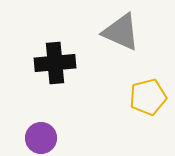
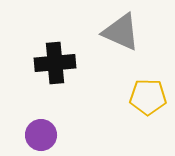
yellow pentagon: rotated 15 degrees clockwise
purple circle: moved 3 px up
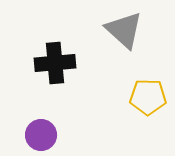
gray triangle: moved 3 px right, 2 px up; rotated 18 degrees clockwise
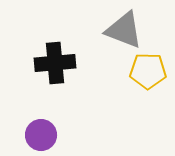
gray triangle: rotated 21 degrees counterclockwise
yellow pentagon: moved 26 px up
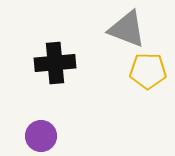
gray triangle: moved 3 px right, 1 px up
purple circle: moved 1 px down
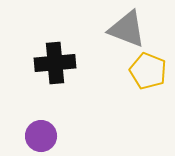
yellow pentagon: rotated 21 degrees clockwise
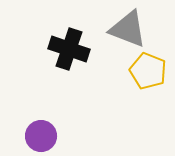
gray triangle: moved 1 px right
black cross: moved 14 px right, 14 px up; rotated 24 degrees clockwise
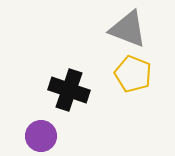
black cross: moved 41 px down
yellow pentagon: moved 15 px left, 3 px down
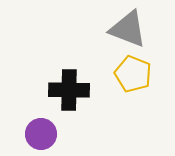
black cross: rotated 18 degrees counterclockwise
purple circle: moved 2 px up
